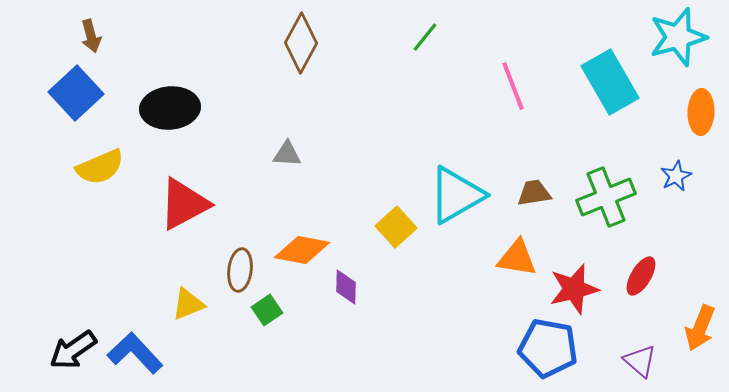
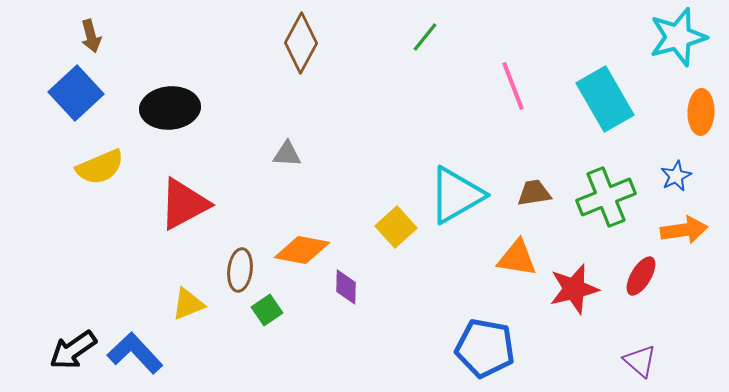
cyan rectangle: moved 5 px left, 17 px down
orange arrow: moved 16 px left, 98 px up; rotated 120 degrees counterclockwise
blue pentagon: moved 63 px left
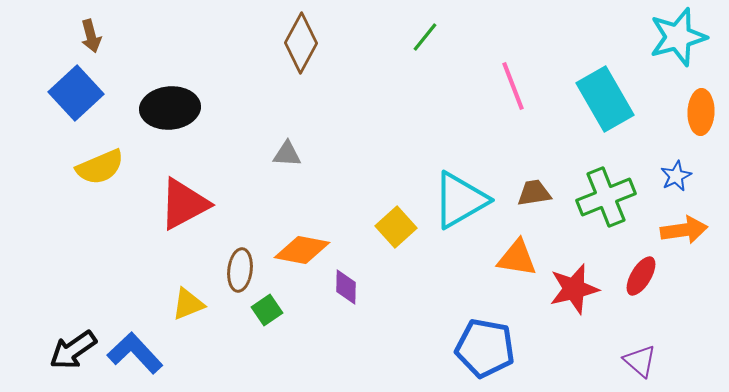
cyan triangle: moved 4 px right, 5 px down
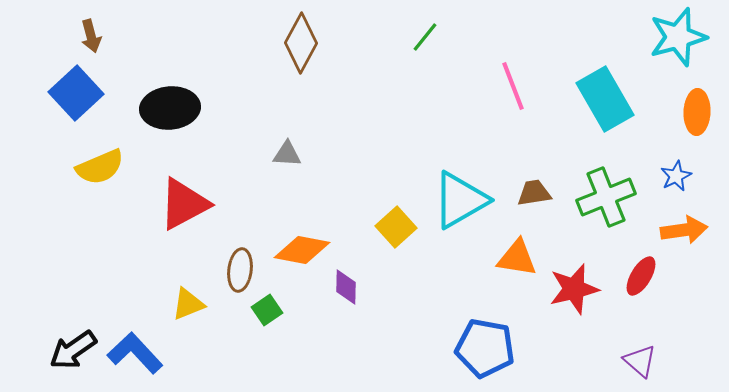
orange ellipse: moved 4 px left
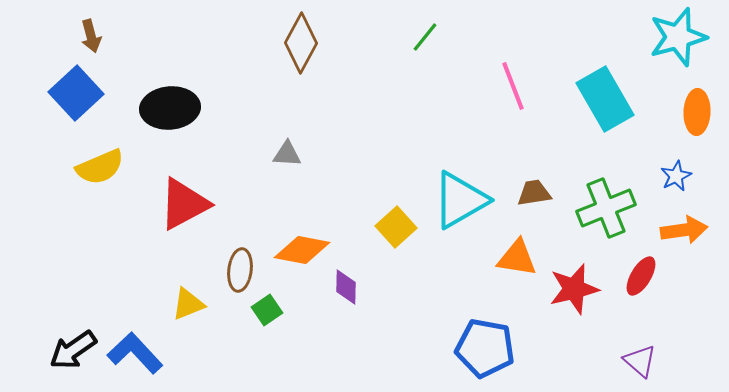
green cross: moved 11 px down
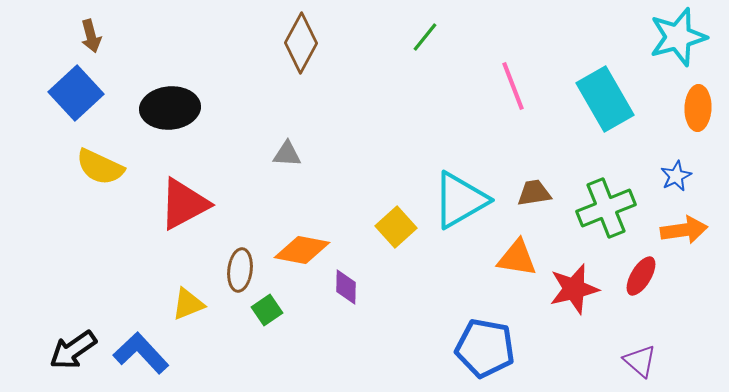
orange ellipse: moved 1 px right, 4 px up
yellow semicircle: rotated 48 degrees clockwise
blue L-shape: moved 6 px right
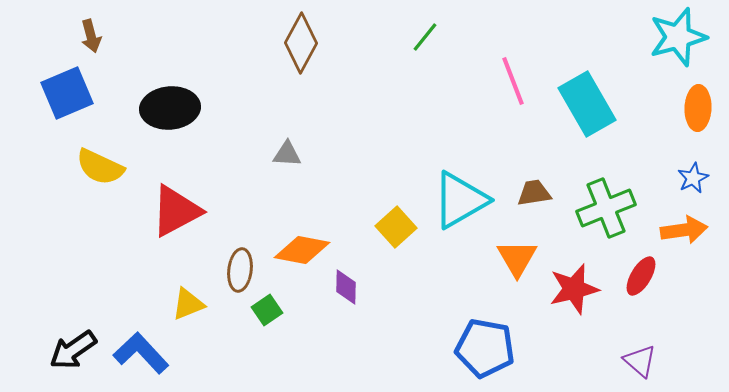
pink line: moved 5 px up
blue square: moved 9 px left; rotated 20 degrees clockwise
cyan rectangle: moved 18 px left, 5 px down
blue star: moved 17 px right, 2 px down
red triangle: moved 8 px left, 7 px down
orange triangle: rotated 51 degrees clockwise
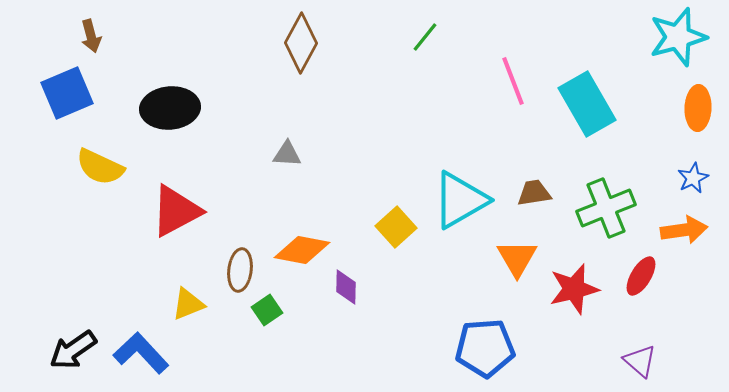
blue pentagon: rotated 14 degrees counterclockwise
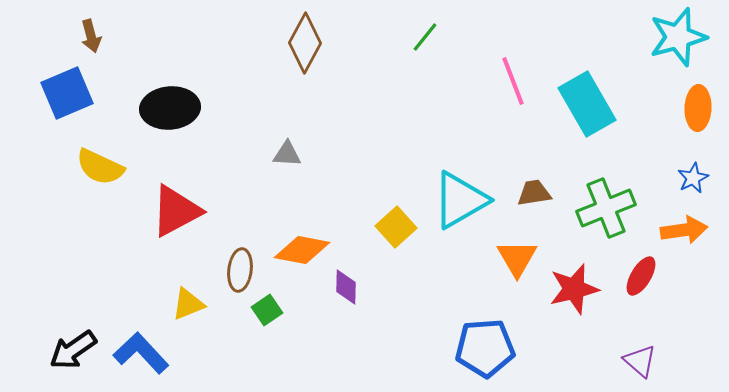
brown diamond: moved 4 px right
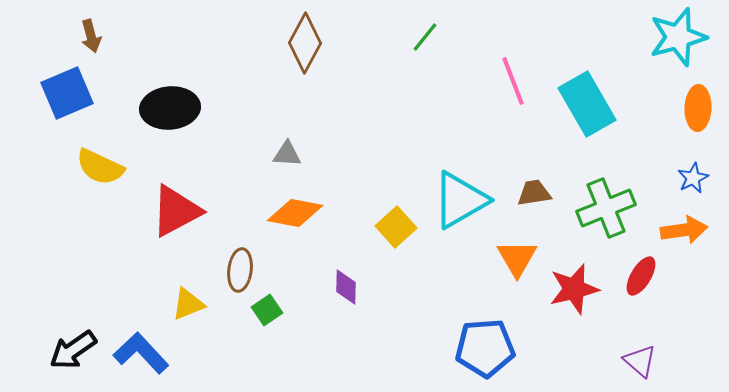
orange diamond: moved 7 px left, 37 px up
